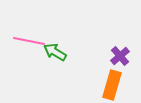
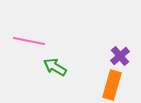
green arrow: moved 15 px down
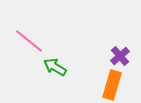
pink line: rotated 28 degrees clockwise
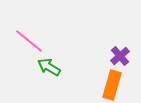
green arrow: moved 6 px left
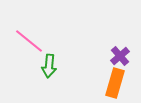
green arrow: moved 1 px up; rotated 115 degrees counterclockwise
orange rectangle: moved 3 px right, 2 px up
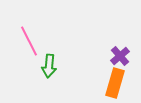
pink line: rotated 24 degrees clockwise
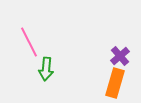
pink line: moved 1 px down
green arrow: moved 3 px left, 3 px down
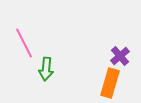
pink line: moved 5 px left, 1 px down
orange rectangle: moved 5 px left
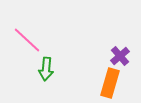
pink line: moved 3 px right, 3 px up; rotated 20 degrees counterclockwise
